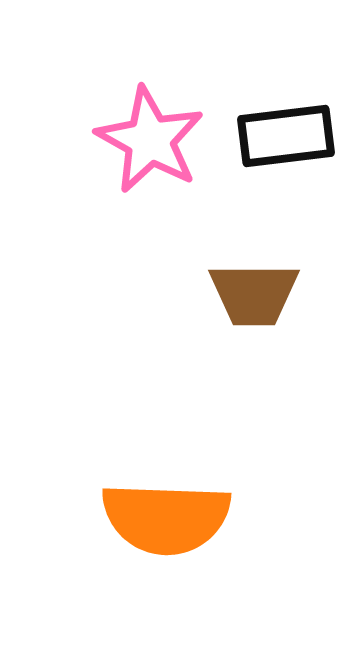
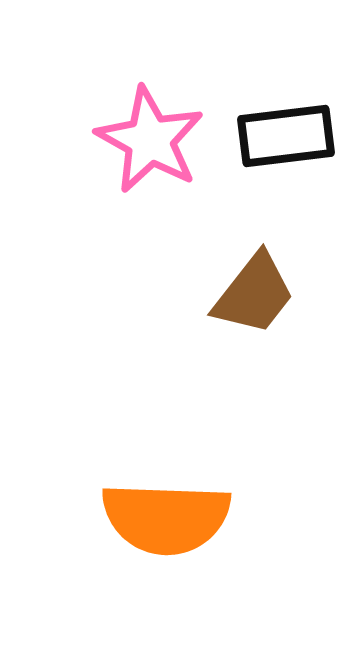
brown trapezoid: rotated 52 degrees counterclockwise
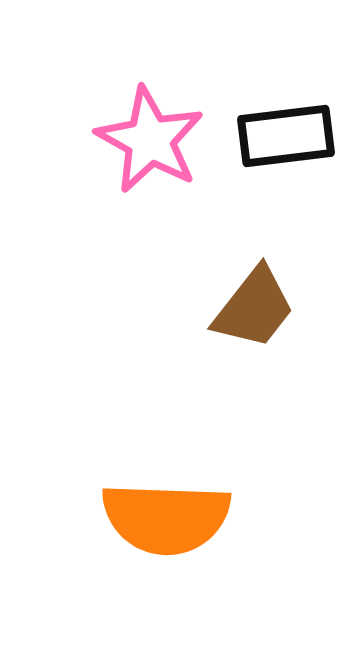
brown trapezoid: moved 14 px down
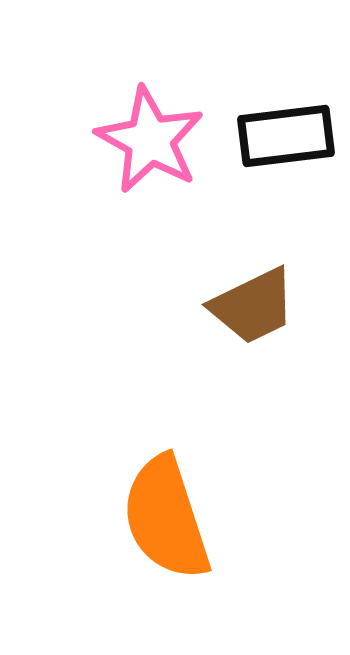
brown trapezoid: moved 1 px left, 2 px up; rotated 26 degrees clockwise
orange semicircle: rotated 70 degrees clockwise
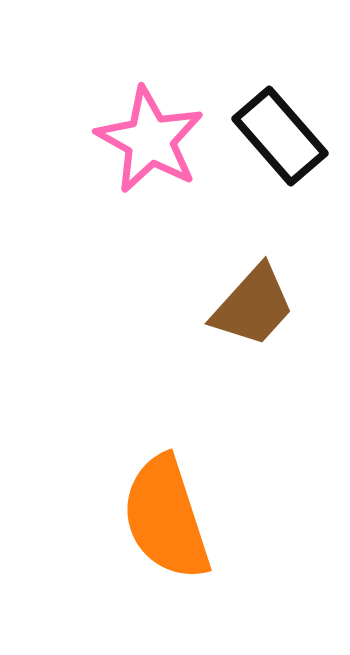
black rectangle: moved 6 px left; rotated 56 degrees clockwise
brown trapezoid: rotated 22 degrees counterclockwise
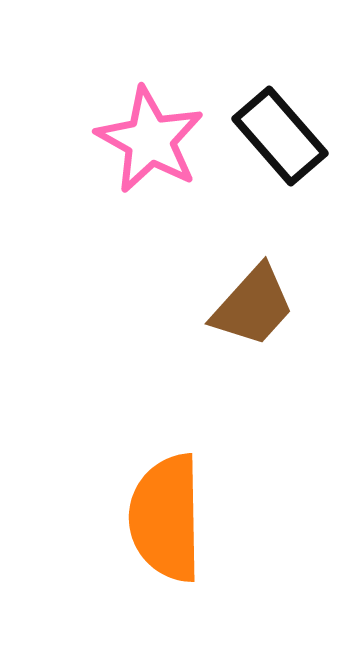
orange semicircle: rotated 17 degrees clockwise
